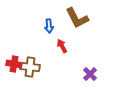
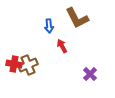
brown cross: moved 2 px left, 2 px up; rotated 30 degrees counterclockwise
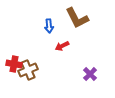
red arrow: rotated 88 degrees counterclockwise
brown cross: moved 5 px down
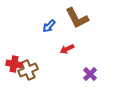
blue arrow: rotated 48 degrees clockwise
red arrow: moved 5 px right, 3 px down
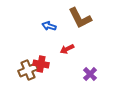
brown L-shape: moved 3 px right
blue arrow: rotated 64 degrees clockwise
red cross: moved 27 px right
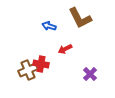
red arrow: moved 2 px left
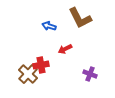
red cross: moved 1 px down; rotated 21 degrees counterclockwise
brown cross: moved 4 px down; rotated 24 degrees counterclockwise
purple cross: rotated 24 degrees counterclockwise
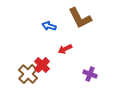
red cross: moved 1 px right; rotated 35 degrees counterclockwise
